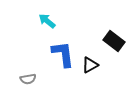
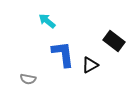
gray semicircle: rotated 21 degrees clockwise
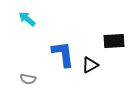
cyan arrow: moved 20 px left, 2 px up
black rectangle: rotated 40 degrees counterclockwise
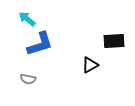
blue L-shape: moved 23 px left, 10 px up; rotated 80 degrees clockwise
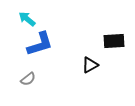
gray semicircle: rotated 49 degrees counterclockwise
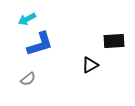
cyan arrow: rotated 66 degrees counterclockwise
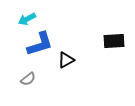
black triangle: moved 24 px left, 5 px up
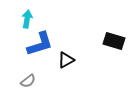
cyan arrow: rotated 126 degrees clockwise
black rectangle: rotated 20 degrees clockwise
gray semicircle: moved 2 px down
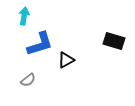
cyan arrow: moved 3 px left, 3 px up
gray semicircle: moved 1 px up
